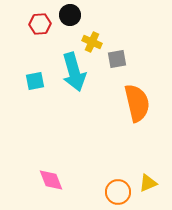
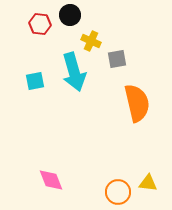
red hexagon: rotated 10 degrees clockwise
yellow cross: moved 1 px left, 1 px up
yellow triangle: rotated 30 degrees clockwise
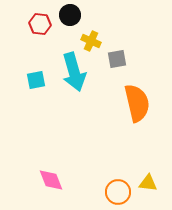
cyan square: moved 1 px right, 1 px up
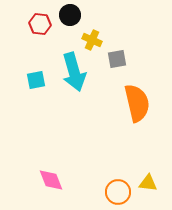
yellow cross: moved 1 px right, 1 px up
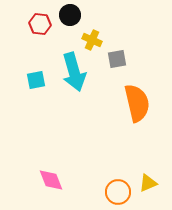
yellow triangle: rotated 30 degrees counterclockwise
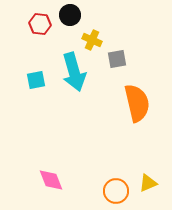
orange circle: moved 2 px left, 1 px up
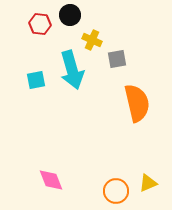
cyan arrow: moved 2 px left, 2 px up
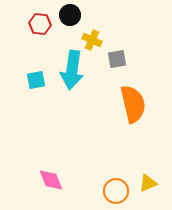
cyan arrow: rotated 24 degrees clockwise
orange semicircle: moved 4 px left, 1 px down
